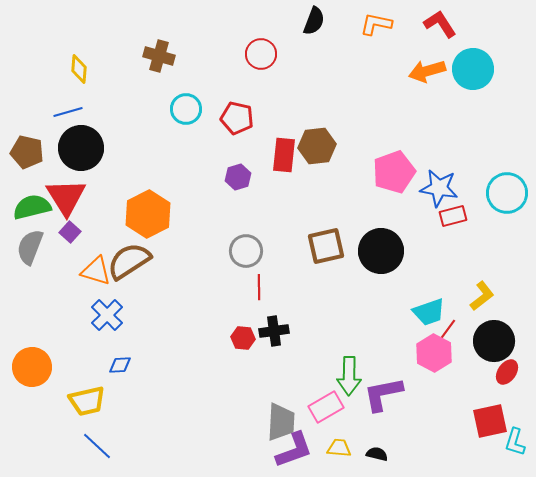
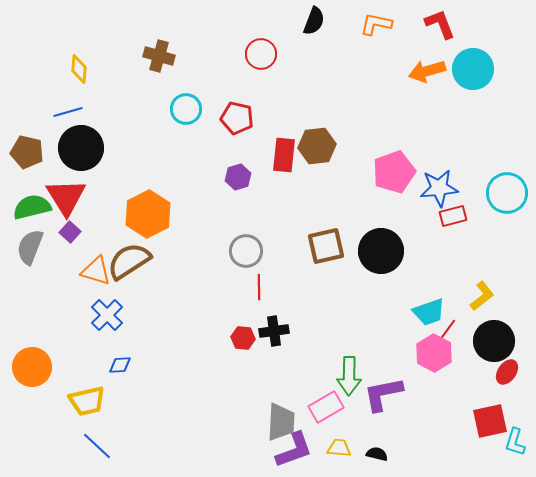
red L-shape at (440, 24): rotated 12 degrees clockwise
blue star at (439, 188): rotated 15 degrees counterclockwise
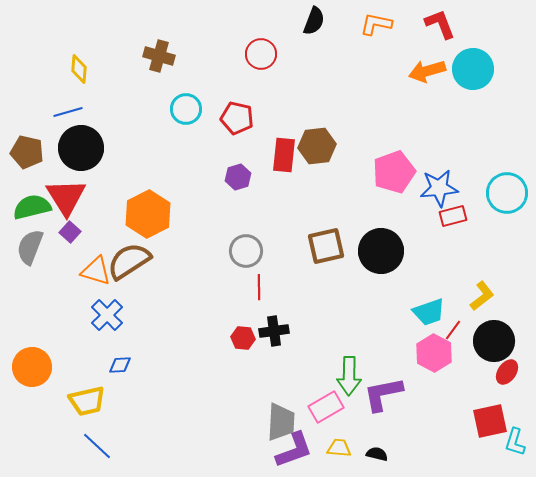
red line at (448, 329): moved 5 px right, 1 px down
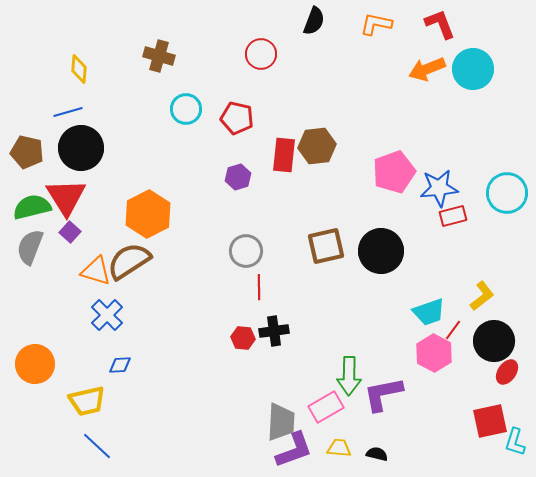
orange arrow at (427, 71): moved 2 px up; rotated 6 degrees counterclockwise
orange circle at (32, 367): moved 3 px right, 3 px up
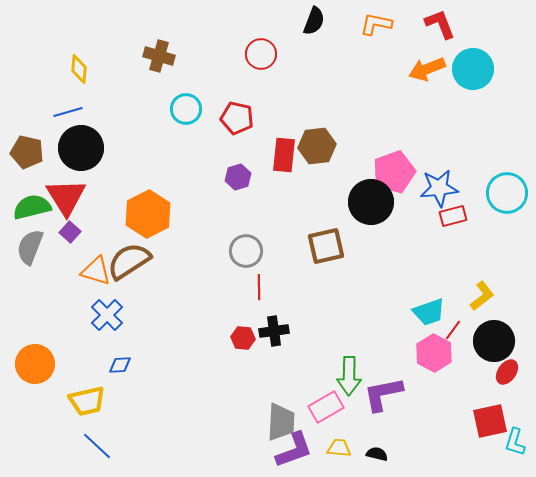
black circle at (381, 251): moved 10 px left, 49 px up
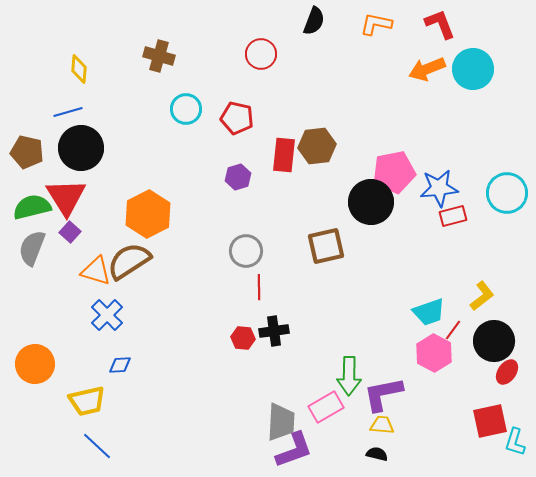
pink pentagon at (394, 172): rotated 9 degrees clockwise
gray semicircle at (30, 247): moved 2 px right, 1 px down
yellow trapezoid at (339, 448): moved 43 px right, 23 px up
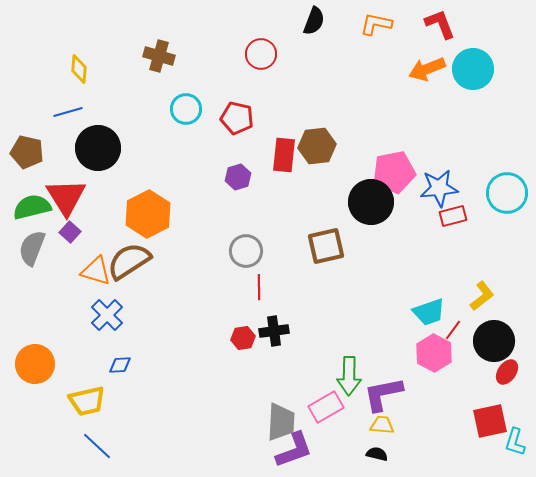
black circle at (81, 148): moved 17 px right
red hexagon at (243, 338): rotated 15 degrees counterclockwise
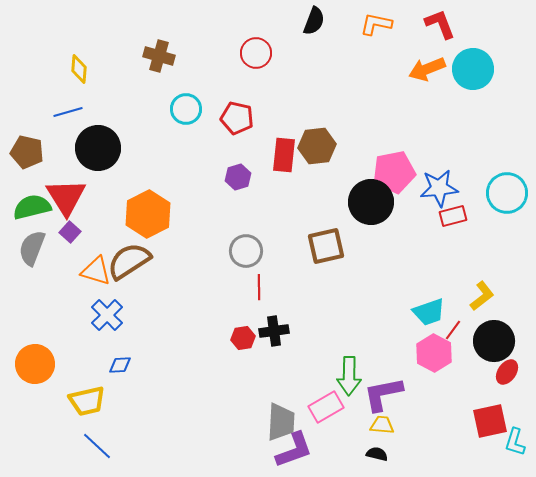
red circle at (261, 54): moved 5 px left, 1 px up
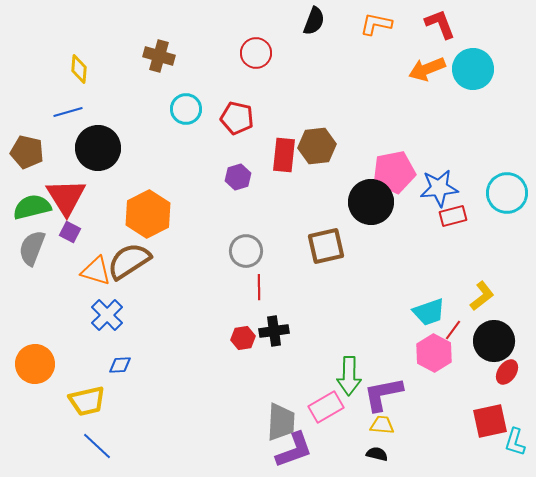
purple square at (70, 232): rotated 15 degrees counterclockwise
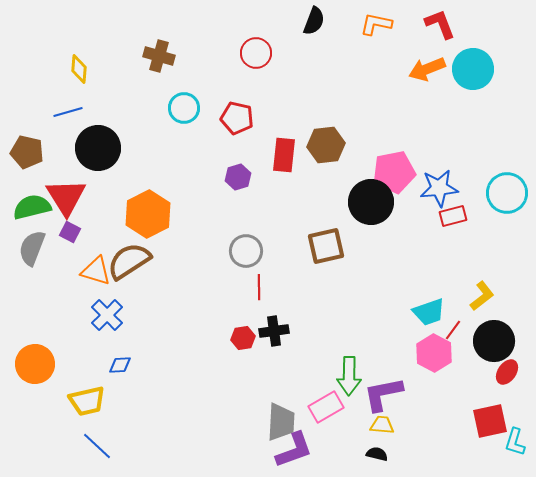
cyan circle at (186, 109): moved 2 px left, 1 px up
brown hexagon at (317, 146): moved 9 px right, 1 px up
